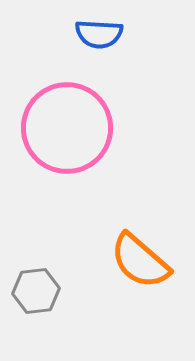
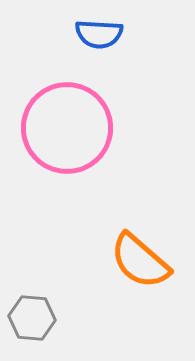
gray hexagon: moved 4 px left, 27 px down; rotated 12 degrees clockwise
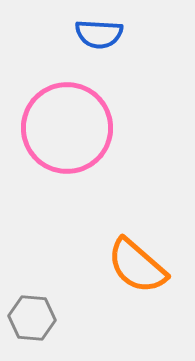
orange semicircle: moved 3 px left, 5 px down
